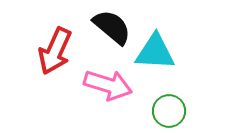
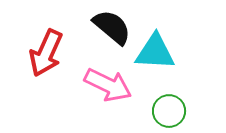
red arrow: moved 9 px left, 2 px down
pink arrow: rotated 9 degrees clockwise
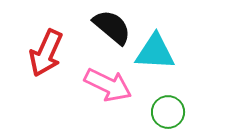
green circle: moved 1 px left, 1 px down
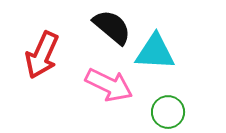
red arrow: moved 4 px left, 2 px down
pink arrow: moved 1 px right
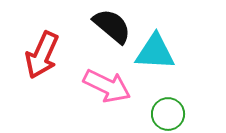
black semicircle: moved 1 px up
pink arrow: moved 2 px left, 1 px down
green circle: moved 2 px down
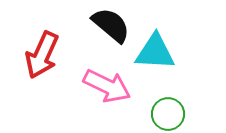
black semicircle: moved 1 px left, 1 px up
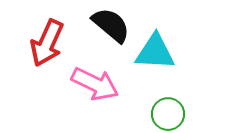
red arrow: moved 5 px right, 12 px up
pink arrow: moved 12 px left, 2 px up
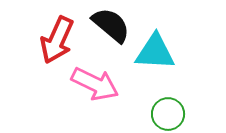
red arrow: moved 10 px right, 3 px up
